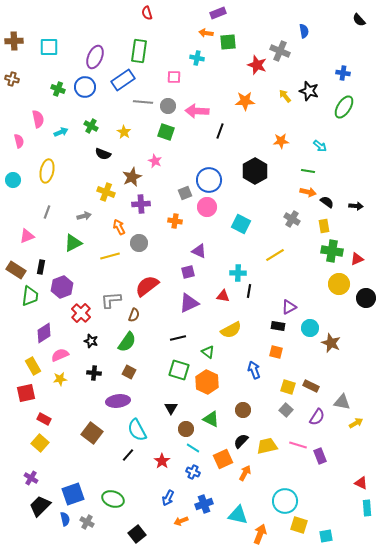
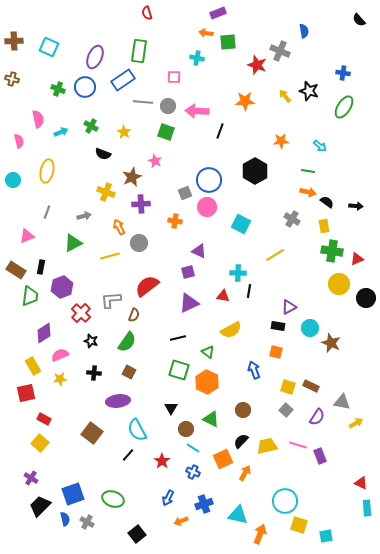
cyan square at (49, 47): rotated 24 degrees clockwise
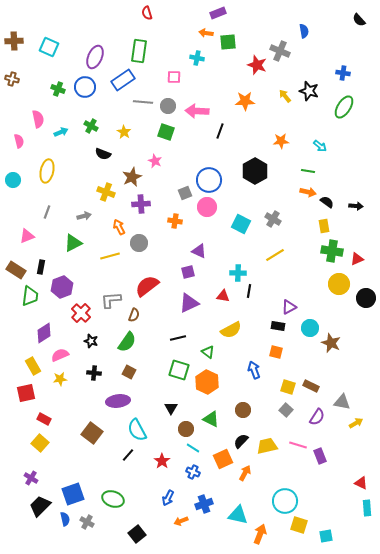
gray cross at (292, 219): moved 19 px left
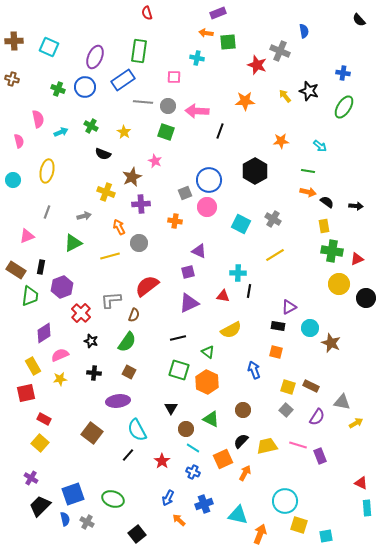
orange arrow at (181, 521): moved 2 px left, 1 px up; rotated 64 degrees clockwise
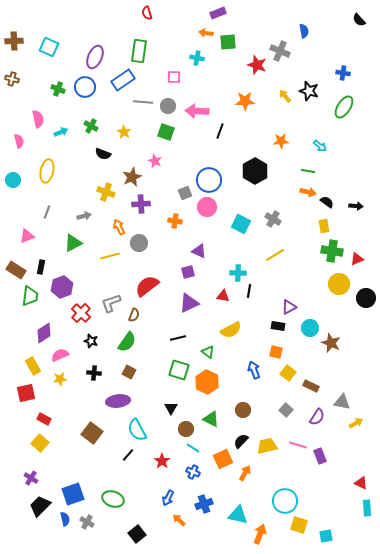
gray L-shape at (111, 300): moved 3 px down; rotated 15 degrees counterclockwise
yellow square at (288, 387): moved 14 px up; rotated 21 degrees clockwise
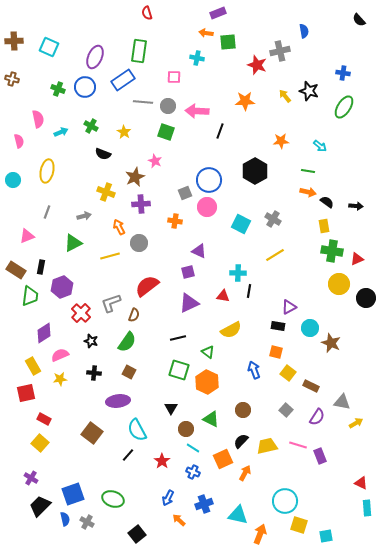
gray cross at (280, 51): rotated 36 degrees counterclockwise
brown star at (132, 177): moved 3 px right
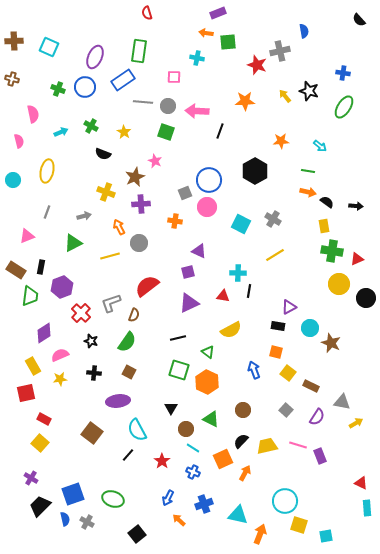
pink semicircle at (38, 119): moved 5 px left, 5 px up
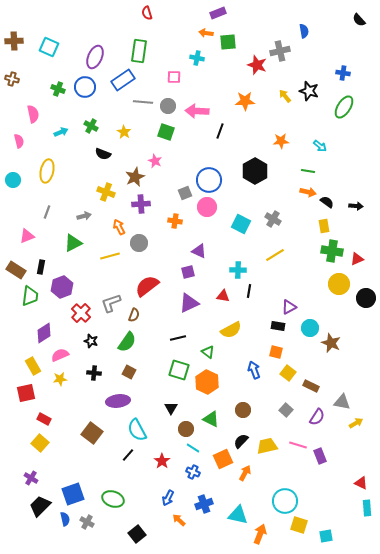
cyan cross at (238, 273): moved 3 px up
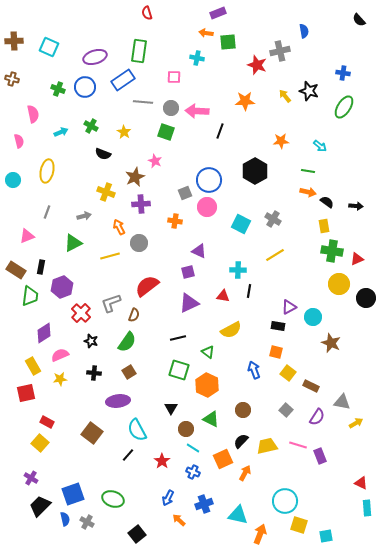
purple ellipse at (95, 57): rotated 50 degrees clockwise
gray circle at (168, 106): moved 3 px right, 2 px down
cyan circle at (310, 328): moved 3 px right, 11 px up
brown square at (129, 372): rotated 32 degrees clockwise
orange hexagon at (207, 382): moved 3 px down
red rectangle at (44, 419): moved 3 px right, 3 px down
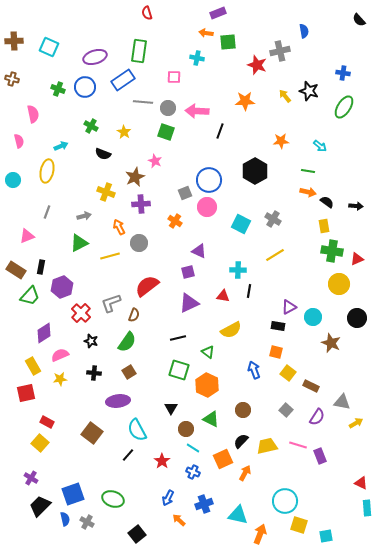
gray circle at (171, 108): moved 3 px left
cyan arrow at (61, 132): moved 14 px down
orange cross at (175, 221): rotated 24 degrees clockwise
green triangle at (73, 243): moved 6 px right
green trapezoid at (30, 296): rotated 35 degrees clockwise
black circle at (366, 298): moved 9 px left, 20 px down
